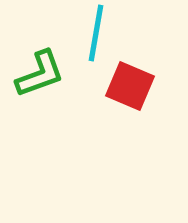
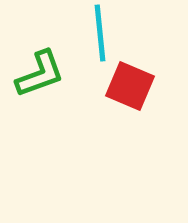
cyan line: moved 4 px right; rotated 16 degrees counterclockwise
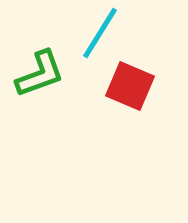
cyan line: rotated 38 degrees clockwise
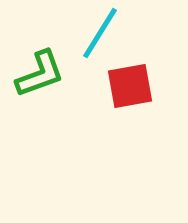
red square: rotated 33 degrees counterclockwise
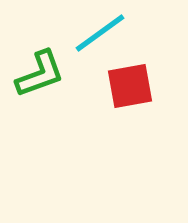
cyan line: rotated 22 degrees clockwise
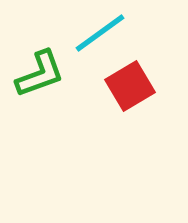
red square: rotated 21 degrees counterclockwise
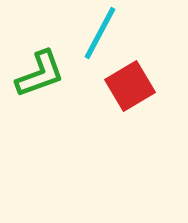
cyan line: rotated 26 degrees counterclockwise
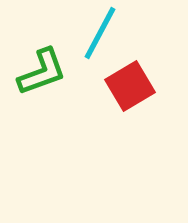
green L-shape: moved 2 px right, 2 px up
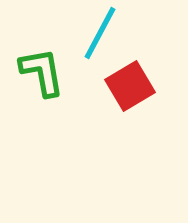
green L-shape: rotated 80 degrees counterclockwise
